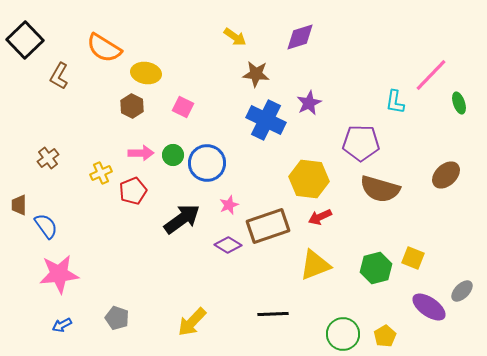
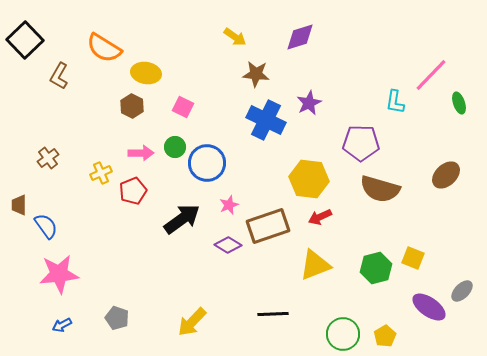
green circle at (173, 155): moved 2 px right, 8 px up
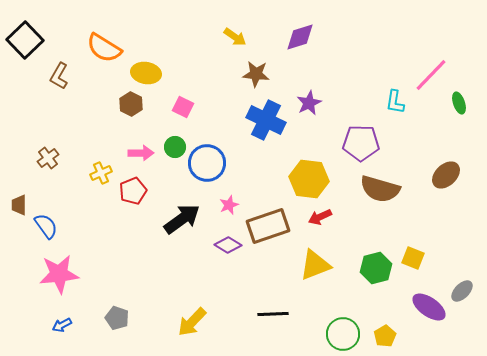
brown hexagon at (132, 106): moved 1 px left, 2 px up
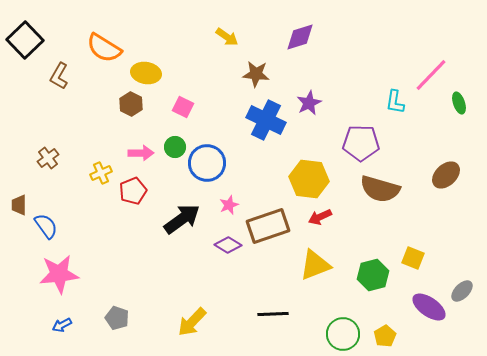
yellow arrow at (235, 37): moved 8 px left
green hexagon at (376, 268): moved 3 px left, 7 px down
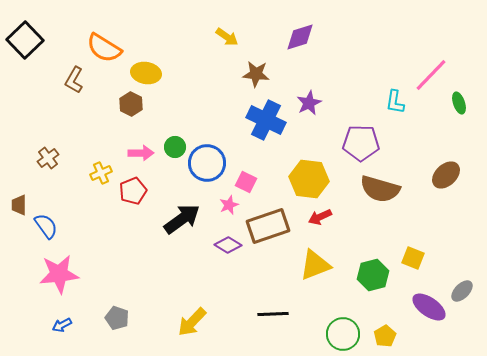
brown L-shape at (59, 76): moved 15 px right, 4 px down
pink square at (183, 107): moved 63 px right, 75 px down
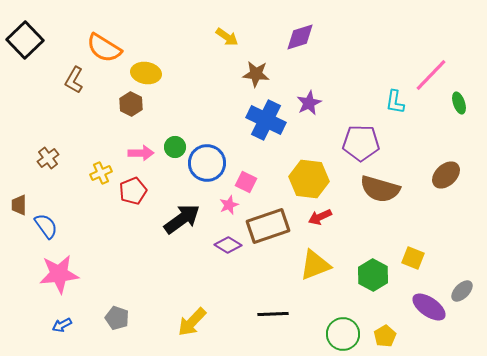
green hexagon at (373, 275): rotated 16 degrees counterclockwise
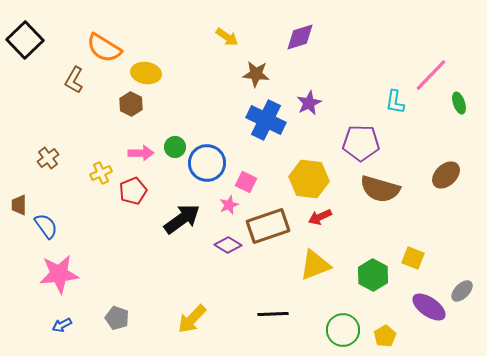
yellow arrow at (192, 322): moved 3 px up
green circle at (343, 334): moved 4 px up
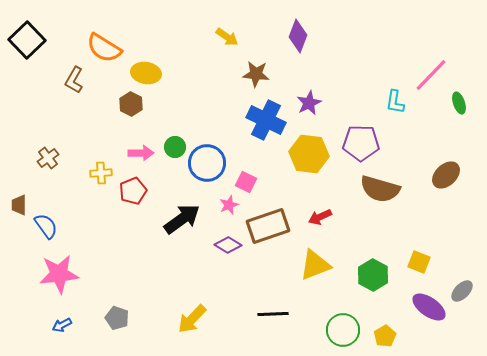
purple diamond at (300, 37): moved 2 px left, 1 px up; rotated 52 degrees counterclockwise
black square at (25, 40): moved 2 px right
yellow cross at (101, 173): rotated 20 degrees clockwise
yellow hexagon at (309, 179): moved 25 px up
yellow square at (413, 258): moved 6 px right, 4 px down
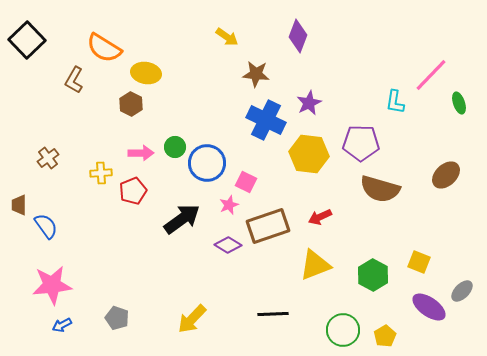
pink star at (59, 274): moved 7 px left, 11 px down
